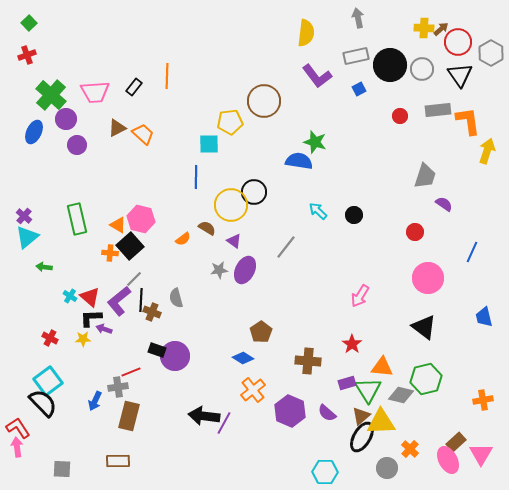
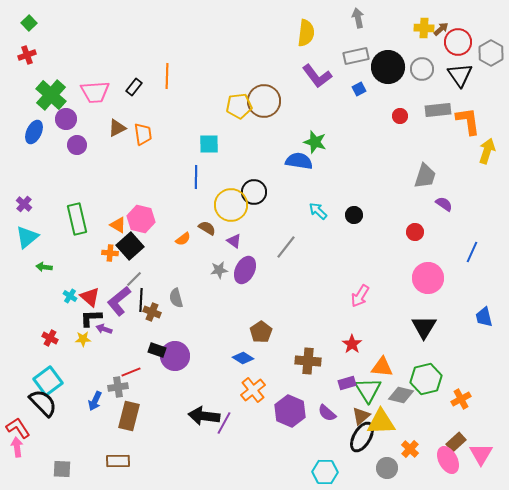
black circle at (390, 65): moved 2 px left, 2 px down
yellow pentagon at (230, 122): moved 9 px right, 16 px up
orange trapezoid at (143, 134): rotated 40 degrees clockwise
purple cross at (24, 216): moved 12 px up
black triangle at (424, 327): rotated 24 degrees clockwise
orange cross at (483, 400): moved 22 px left, 1 px up; rotated 18 degrees counterclockwise
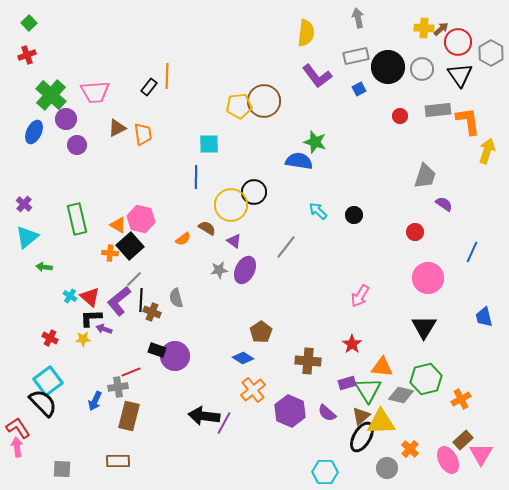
black rectangle at (134, 87): moved 15 px right
brown rectangle at (456, 442): moved 7 px right, 2 px up
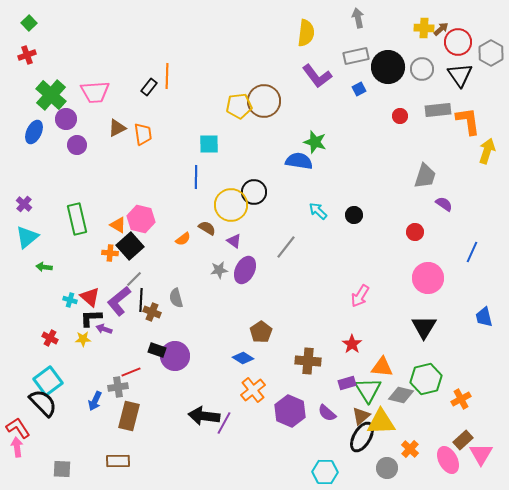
cyan cross at (70, 296): moved 4 px down; rotated 16 degrees counterclockwise
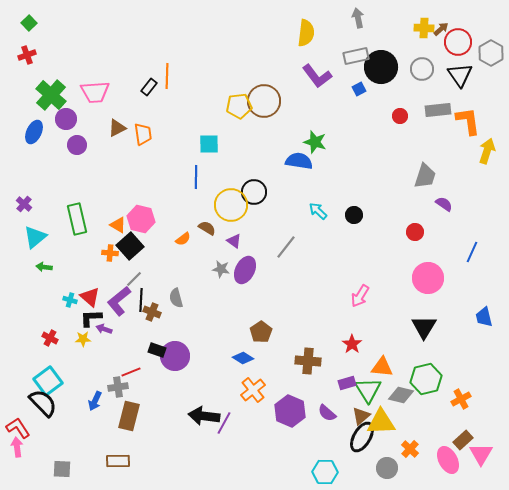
black circle at (388, 67): moved 7 px left
cyan triangle at (27, 237): moved 8 px right
gray star at (219, 270): moved 2 px right, 1 px up; rotated 18 degrees clockwise
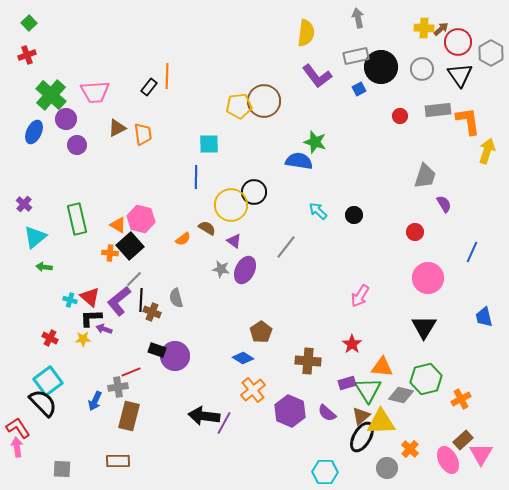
purple semicircle at (444, 204): rotated 24 degrees clockwise
